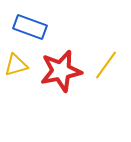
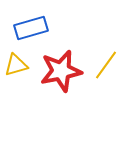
blue rectangle: moved 1 px right, 1 px down; rotated 36 degrees counterclockwise
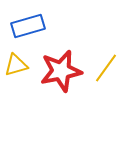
blue rectangle: moved 3 px left, 2 px up
yellow line: moved 3 px down
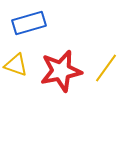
blue rectangle: moved 1 px right, 3 px up
yellow triangle: rotated 35 degrees clockwise
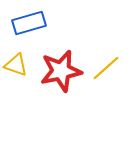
yellow line: rotated 12 degrees clockwise
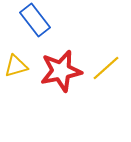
blue rectangle: moved 6 px right, 3 px up; rotated 68 degrees clockwise
yellow triangle: moved 1 px down; rotated 35 degrees counterclockwise
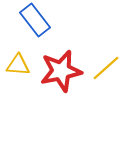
yellow triangle: moved 2 px right, 1 px up; rotated 20 degrees clockwise
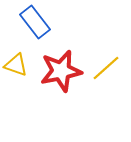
blue rectangle: moved 2 px down
yellow triangle: moved 2 px left; rotated 15 degrees clockwise
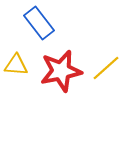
blue rectangle: moved 4 px right, 1 px down
yellow triangle: rotated 15 degrees counterclockwise
